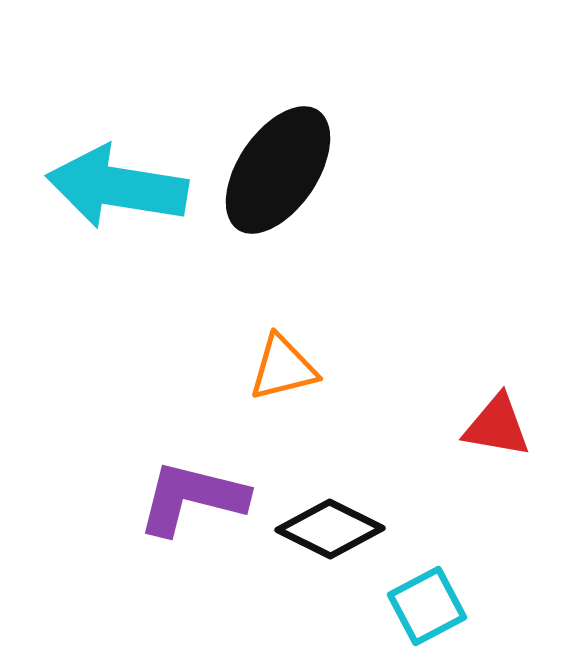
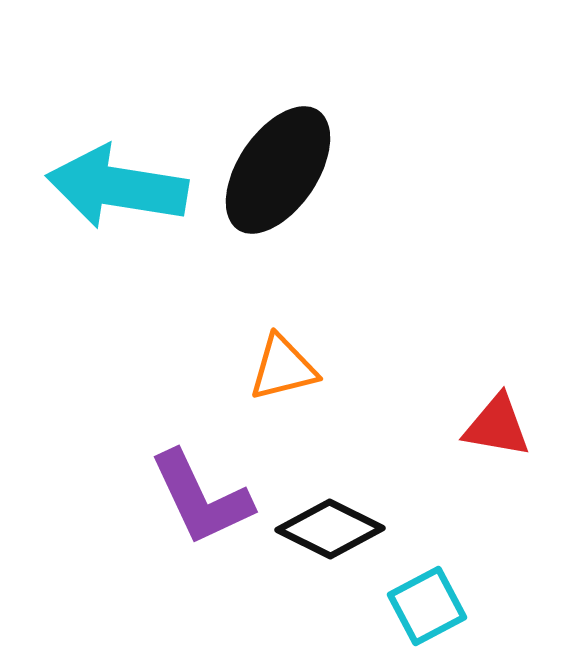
purple L-shape: moved 9 px right; rotated 129 degrees counterclockwise
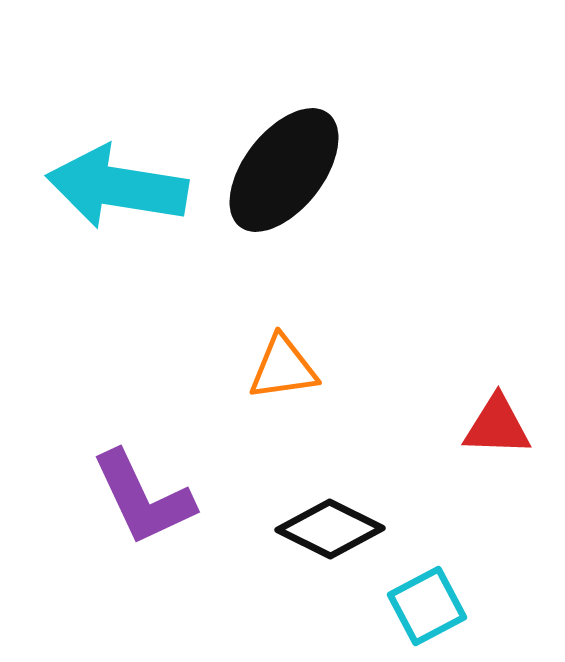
black ellipse: moved 6 px right; rotated 4 degrees clockwise
orange triangle: rotated 6 degrees clockwise
red triangle: rotated 8 degrees counterclockwise
purple L-shape: moved 58 px left
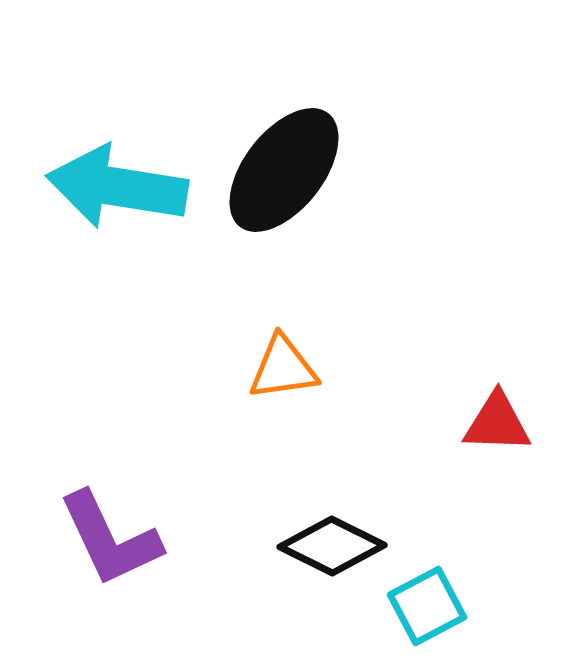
red triangle: moved 3 px up
purple L-shape: moved 33 px left, 41 px down
black diamond: moved 2 px right, 17 px down
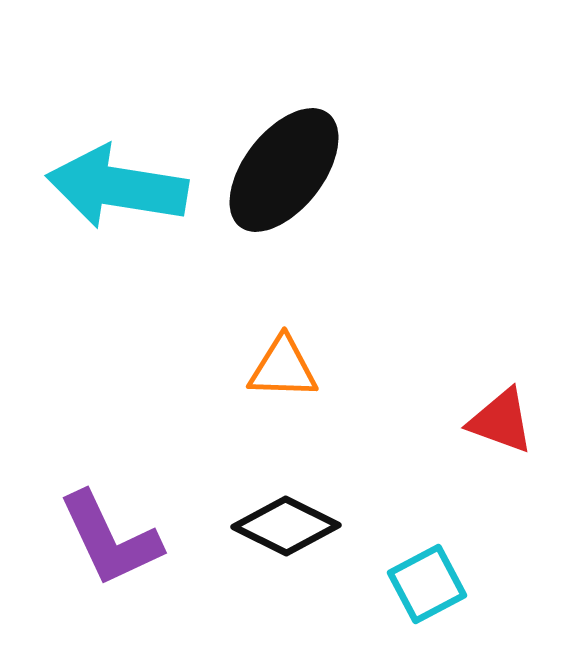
orange triangle: rotated 10 degrees clockwise
red triangle: moved 4 px right, 2 px up; rotated 18 degrees clockwise
black diamond: moved 46 px left, 20 px up
cyan square: moved 22 px up
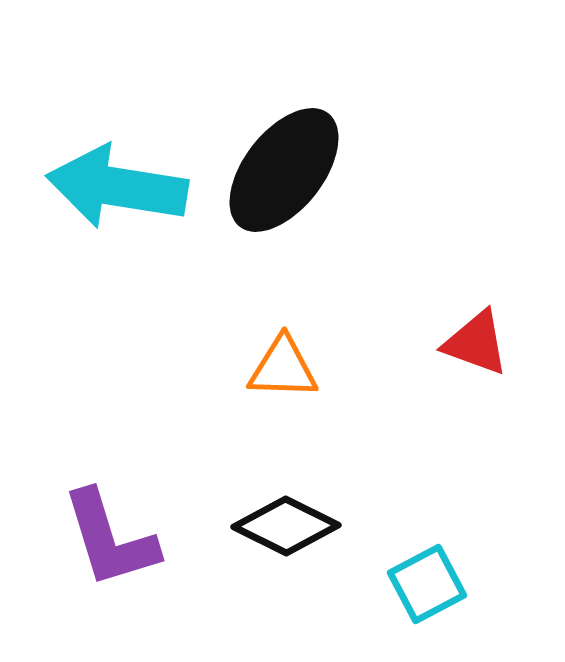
red triangle: moved 25 px left, 78 px up
purple L-shape: rotated 8 degrees clockwise
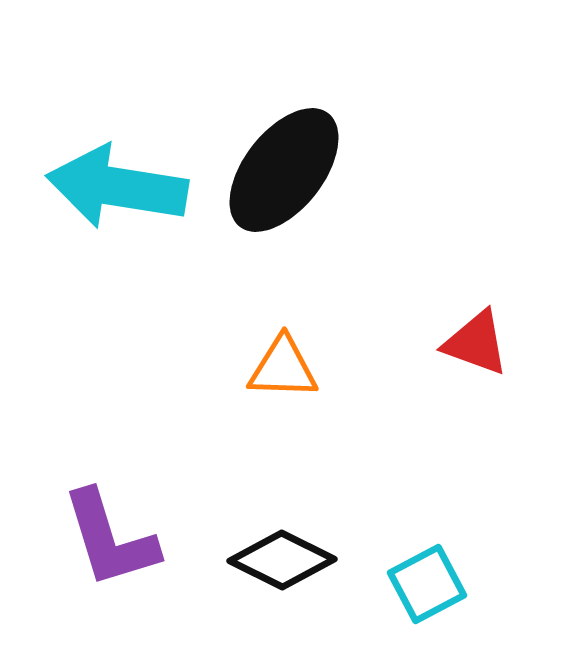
black diamond: moved 4 px left, 34 px down
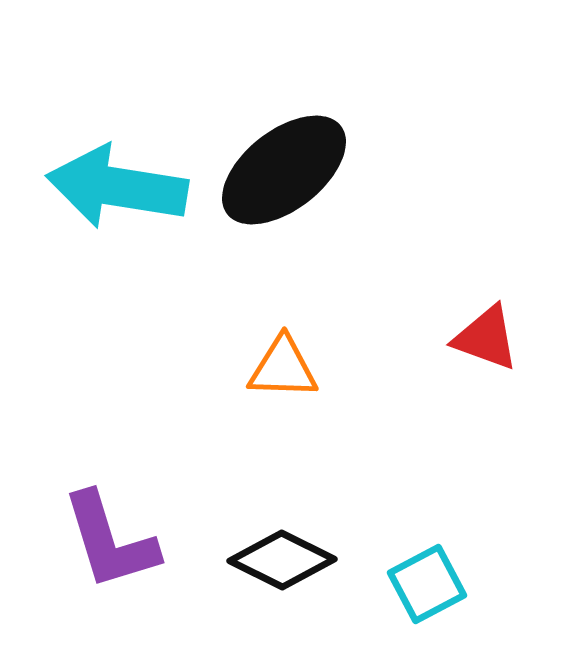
black ellipse: rotated 14 degrees clockwise
red triangle: moved 10 px right, 5 px up
purple L-shape: moved 2 px down
